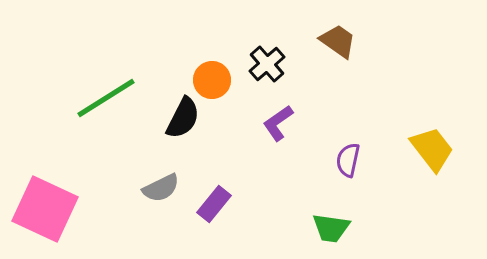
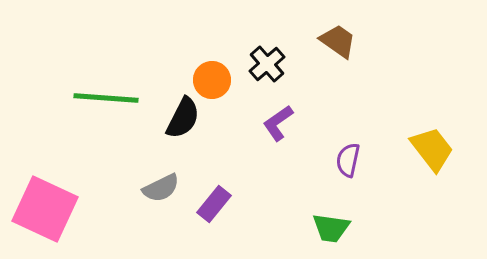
green line: rotated 36 degrees clockwise
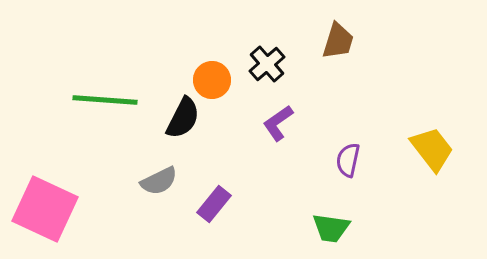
brown trapezoid: rotated 72 degrees clockwise
green line: moved 1 px left, 2 px down
gray semicircle: moved 2 px left, 7 px up
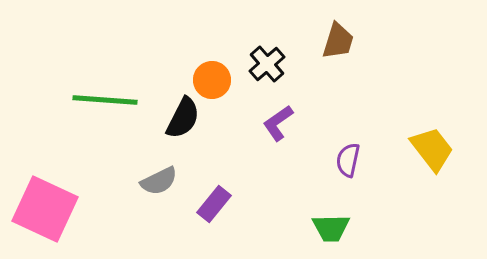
green trapezoid: rotated 9 degrees counterclockwise
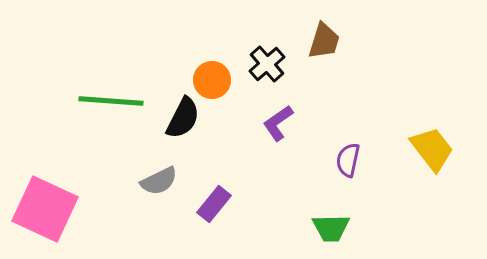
brown trapezoid: moved 14 px left
green line: moved 6 px right, 1 px down
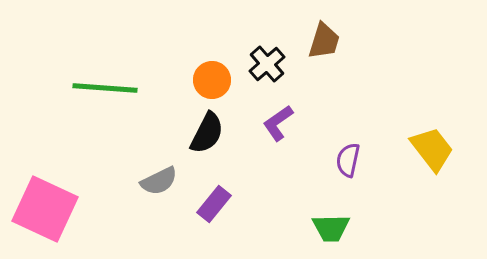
green line: moved 6 px left, 13 px up
black semicircle: moved 24 px right, 15 px down
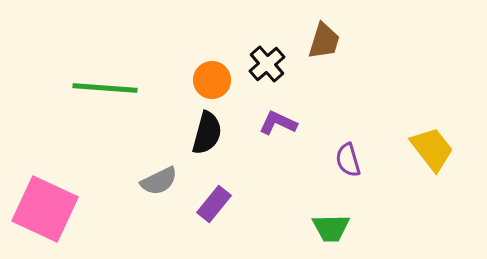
purple L-shape: rotated 60 degrees clockwise
black semicircle: rotated 12 degrees counterclockwise
purple semicircle: rotated 28 degrees counterclockwise
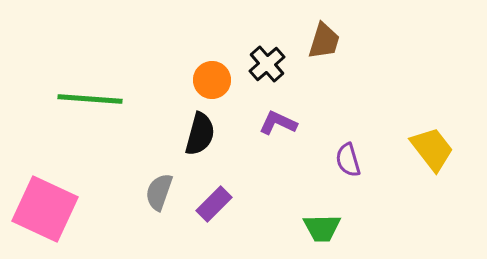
green line: moved 15 px left, 11 px down
black semicircle: moved 7 px left, 1 px down
gray semicircle: moved 11 px down; rotated 135 degrees clockwise
purple rectangle: rotated 6 degrees clockwise
green trapezoid: moved 9 px left
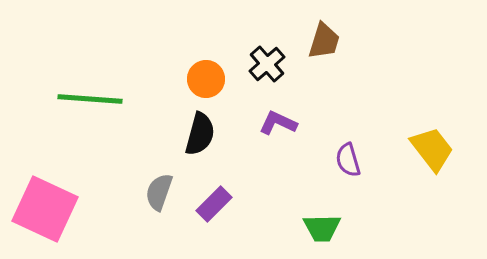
orange circle: moved 6 px left, 1 px up
